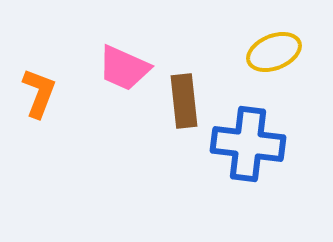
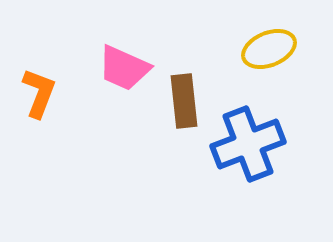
yellow ellipse: moved 5 px left, 3 px up
blue cross: rotated 28 degrees counterclockwise
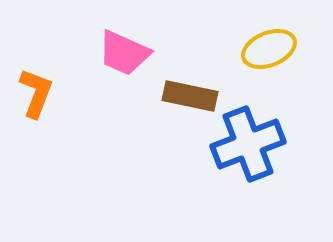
pink trapezoid: moved 15 px up
orange L-shape: moved 3 px left
brown rectangle: moved 6 px right, 5 px up; rotated 72 degrees counterclockwise
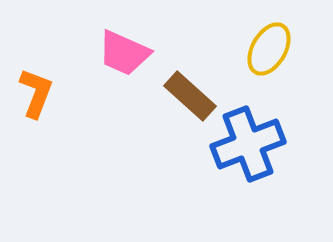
yellow ellipse: rotated 38 degrees counterclockwise
brown rectangle: rotated 30 degrees clockwise
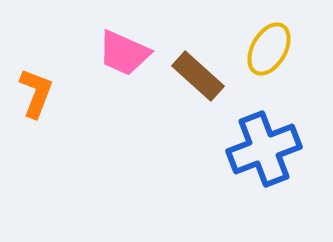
brown rectangle: moved 8 px right, 20 px up
blue cross: moved 16 px right, 5 px down
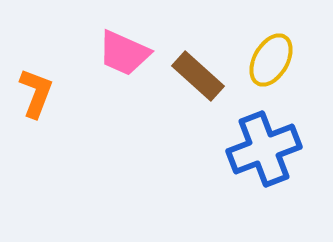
yellow ellipse: moved 2 px right, 11 px down
